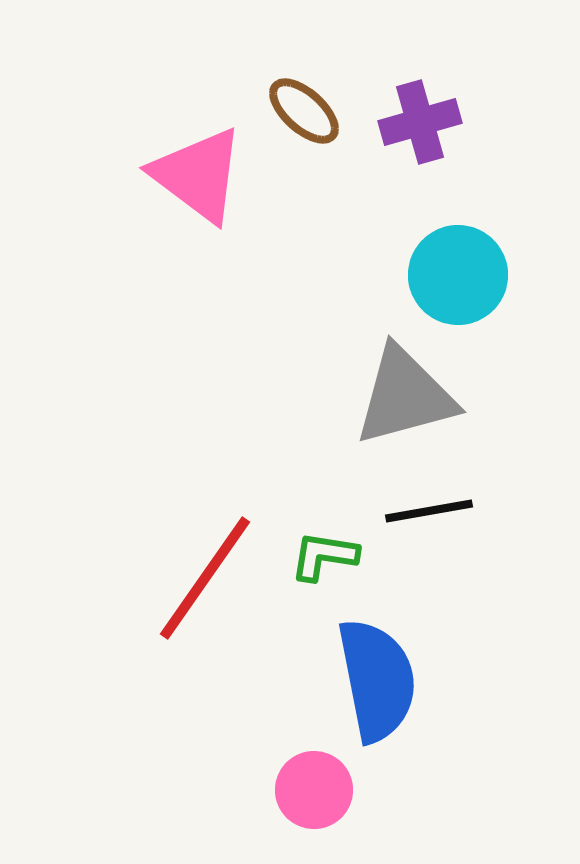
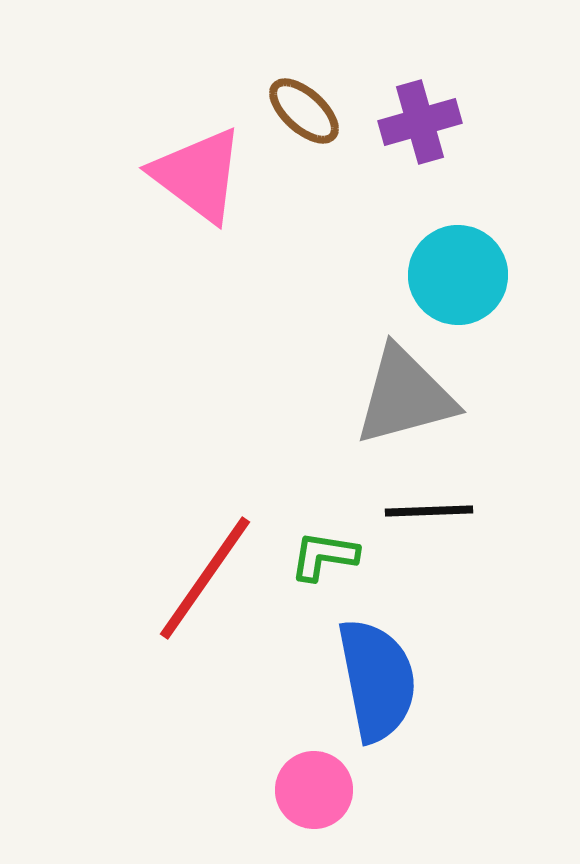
black line: rotated 8 degrees clockwise
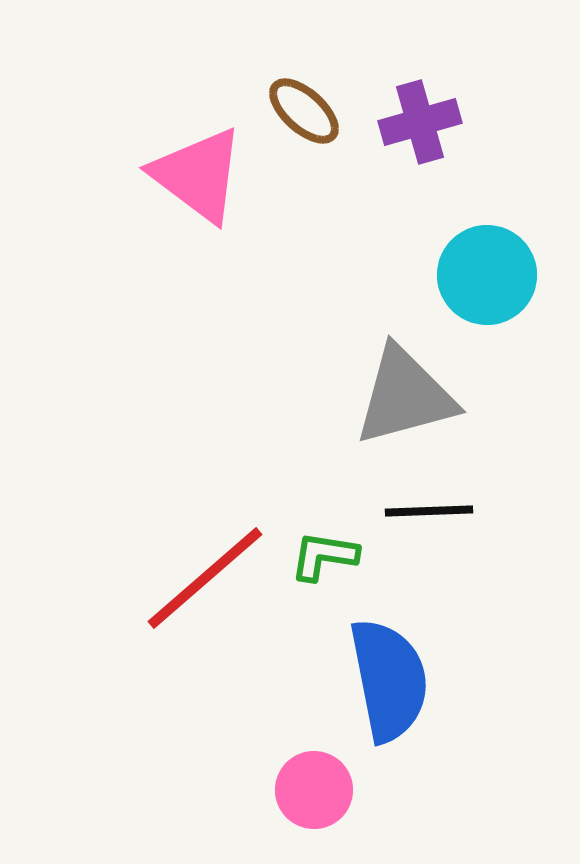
cyan circle: moved 29 px right
red line: rotated 14 degrees clockwise
blue semicircle: moved 12 px right
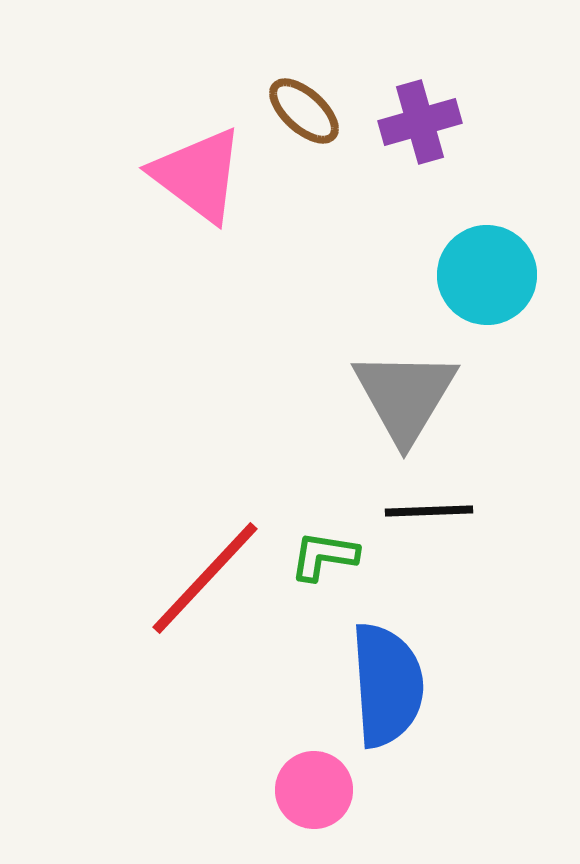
gray triangle: rotated 44 degrees counterclockwise
red line: rotated 6 degrees counterclockwise
blue semicircle: moved 2 px left, 5 px down; rotated 7 degrees clockwise
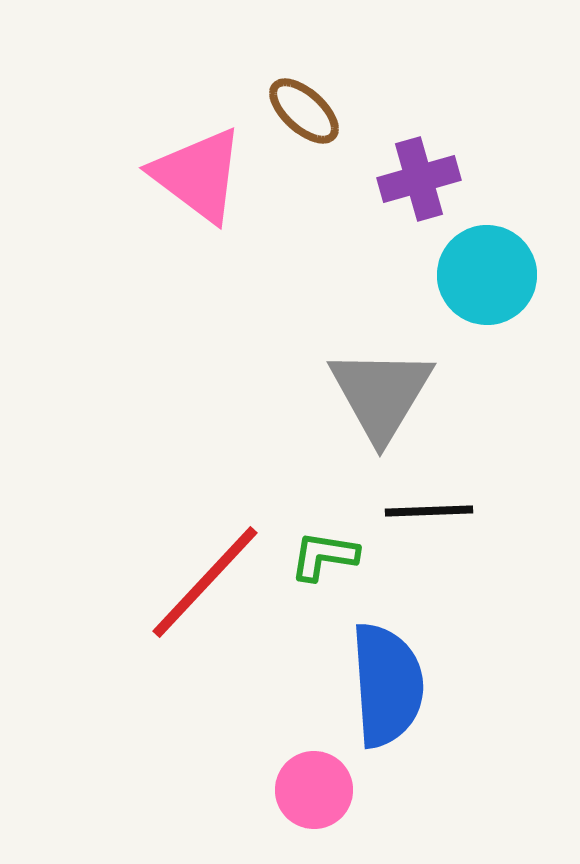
purple cross: moved 1 px left, 57 px down
gray triangle: moved 24 px left, 2 px up
red line: moved 4 px down
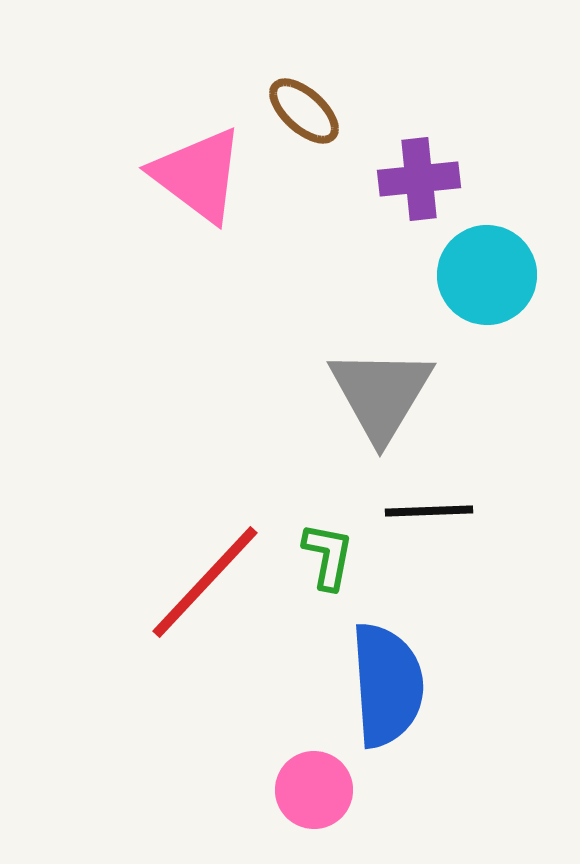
purple cross: rotated 10 degrees clockwise
green L-shape: moved 4 px right; rotated 92 degrees clockwise
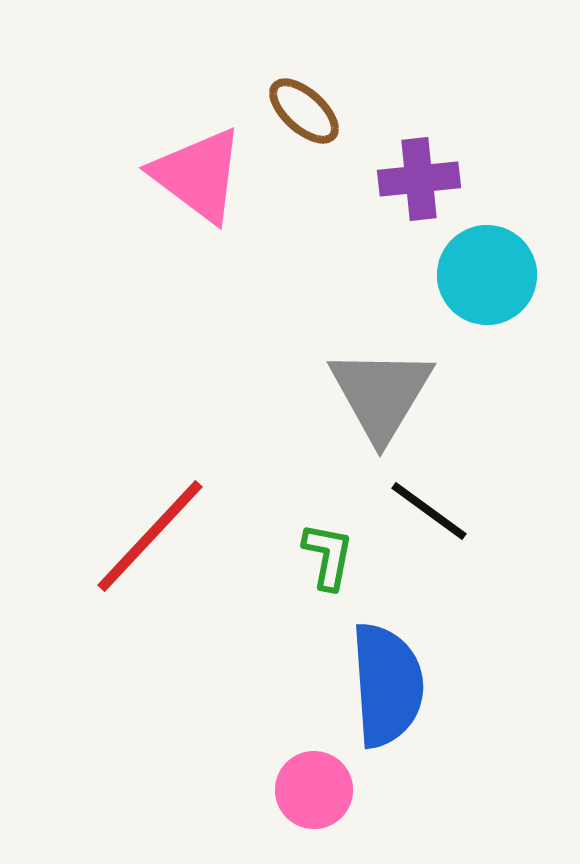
black line: rotated 38 degrees clockwise
red line: moved 55 px left, 46 px up
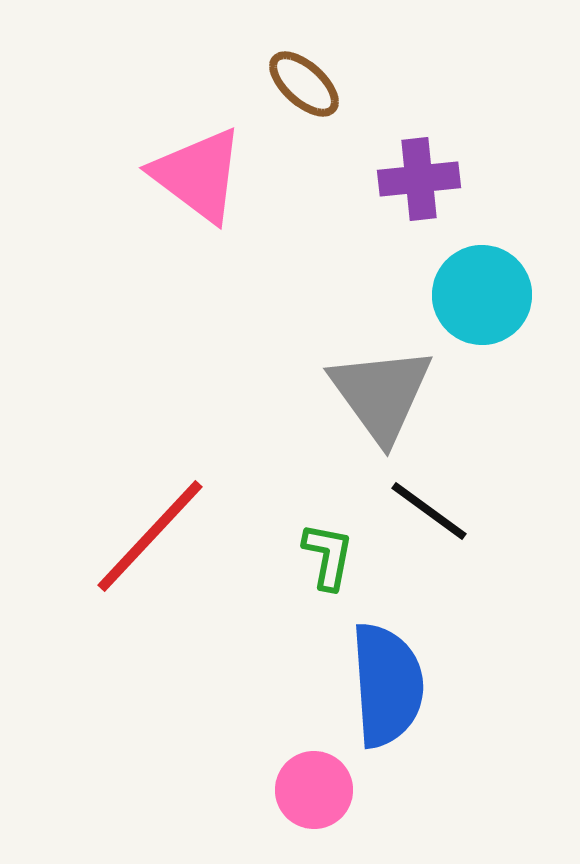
brown ellipse: moved 27 px up
cyan circle: moved 5 px left, 20 px down
gray triangle: rotated 7 degrees counterclockwise
